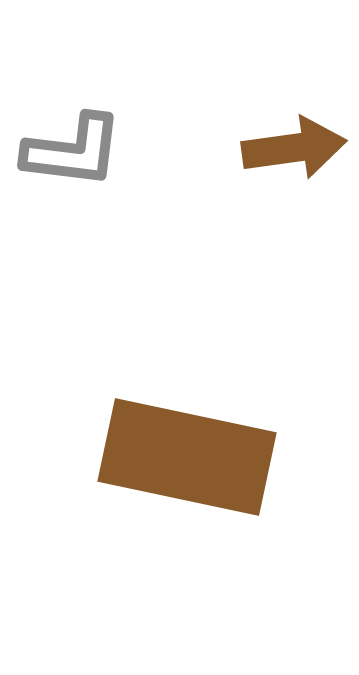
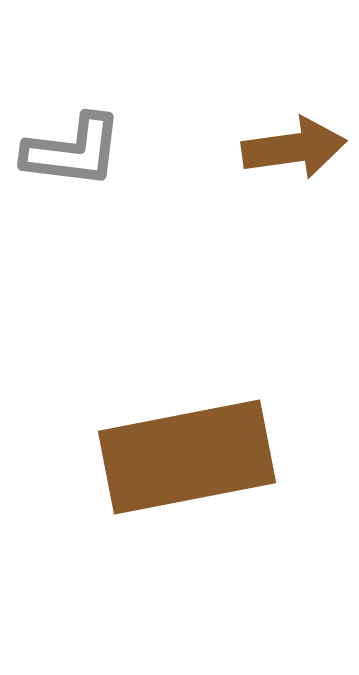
brown rectangle: rotated 23 degrees counterclockwise
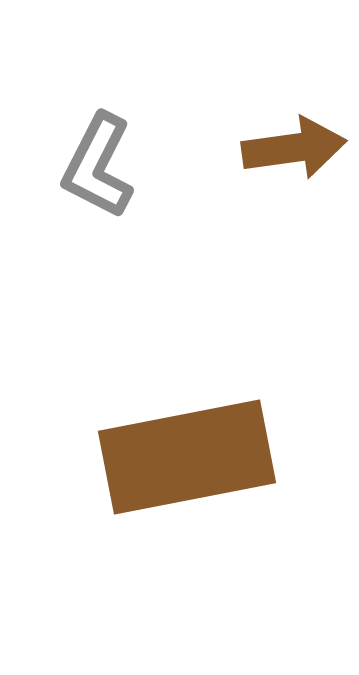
gray L-shape: moved 25 px right, 15 px down; rotated 110 degrees clockwise
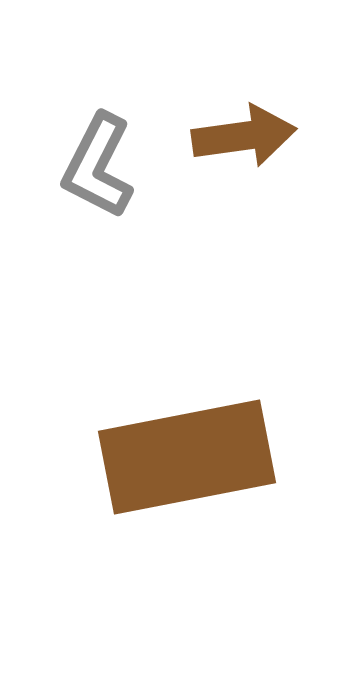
brown arrow: moved 50 px left, 12 px up
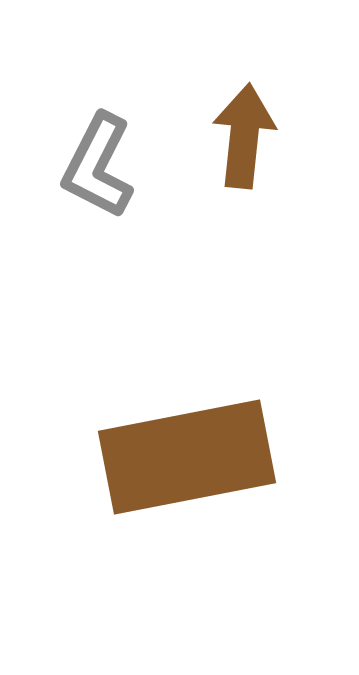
brown arrow: rotated 76 degrees counterclockwise
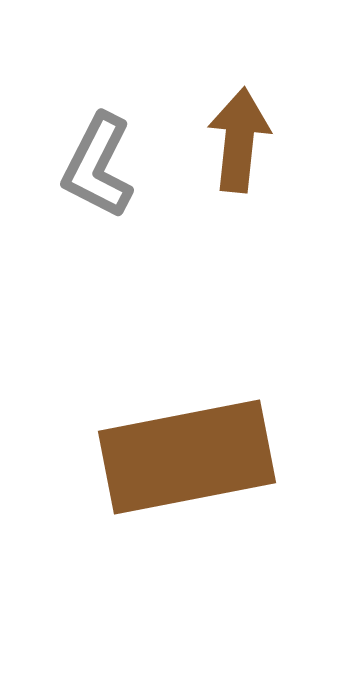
brown arrow: moved 5 px left, 4 px down
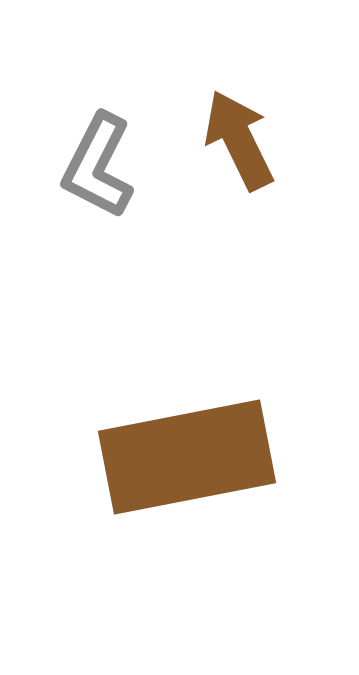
brown arrow: rotated 32 degrees counterclockwise
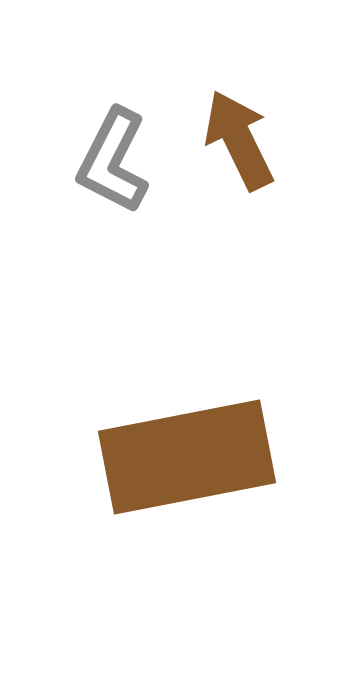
gray L-shape: moved 15 px right, 5 px up
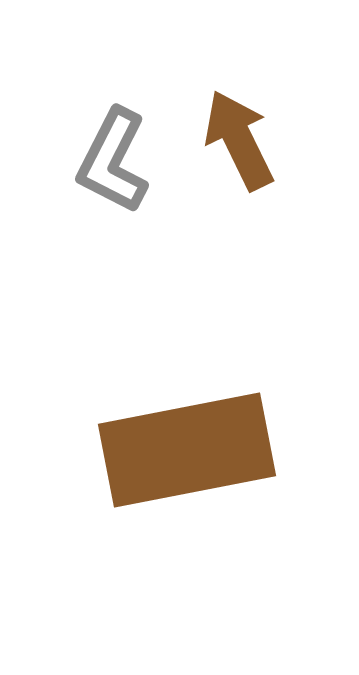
brown rectangle: moved 7 px up
